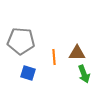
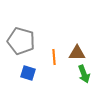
gray pentagon: rotated 12 degrees clockwise
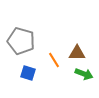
orange line: moved 3 px down; rotated 28 degrees counterclockwise
green arrow: rotated 48 degrees counterclockwise
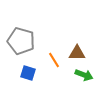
green arrow: moved 1 px down
